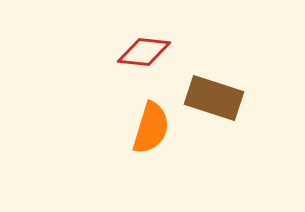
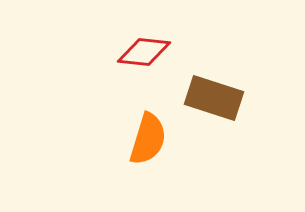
orange semicircle: moved 3 px left, 11 px down
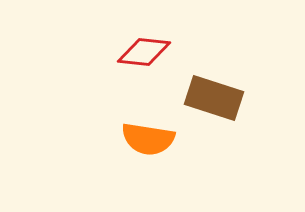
orange semicircle: rotated 82 degrees clockwise
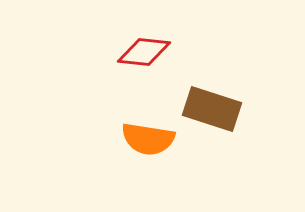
brown rectangle: moved 2 px left, 11 px down
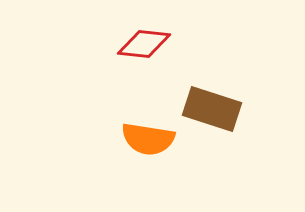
red diamond: moved 8 px up
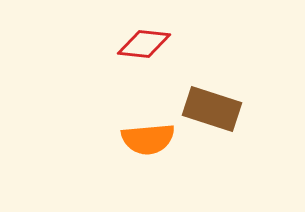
orange semicircle: rotated 14 degrees counterclockwise
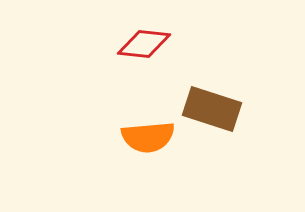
orange semicircle: moved 2 px up
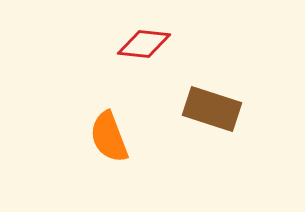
orange semicircle: moved 39 px left; rotated 74 degrees clockwise
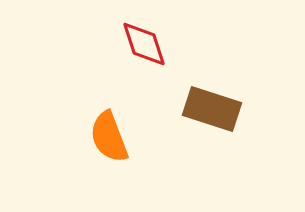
red diamond: rotated 66 degrees clockwise
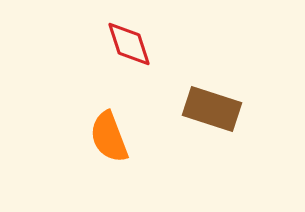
red diamond: moved 15 px left
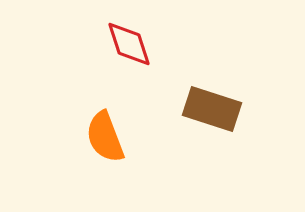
orange semicircle: moved 4 px left
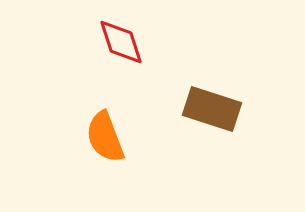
red diamond: moved 8 px left, 2 px up
